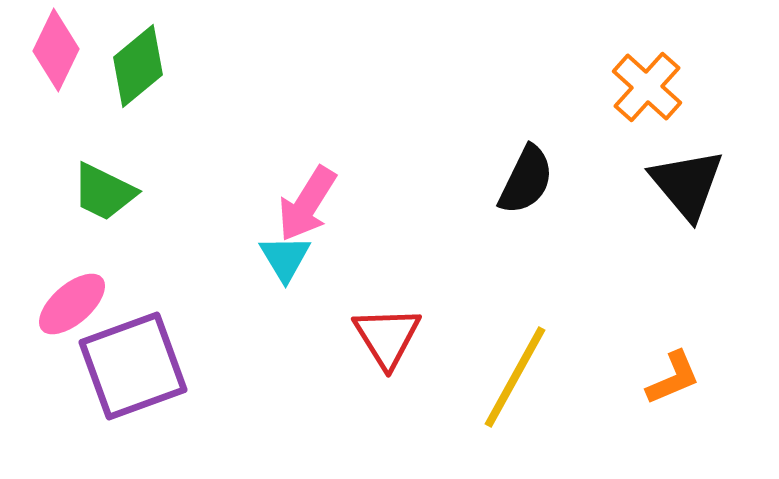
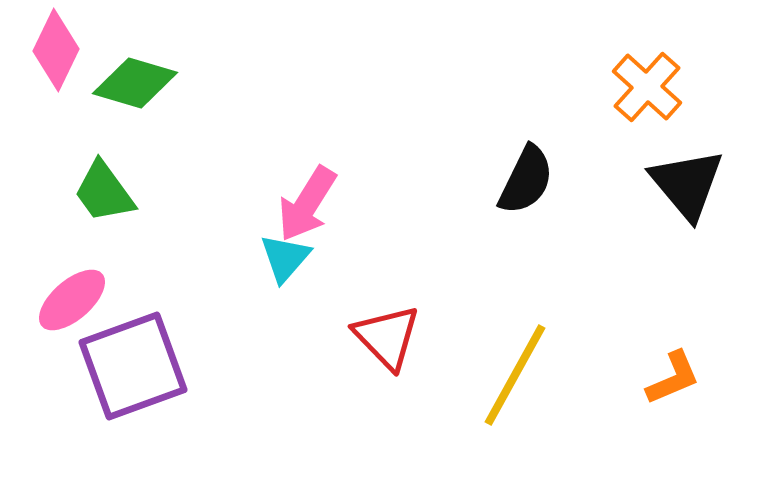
green diamond: moved 3 px left, 17 px down; rotated 56 degrees clockwise
green trapezoid: rotated 28 degrees clockwise
cyan triangle: rotated 12 degrees clockwise
pink ellipse: moved 4 px up
red triangle: rotated 12 degrees counterclockwise
yellow line: moved 2 px up
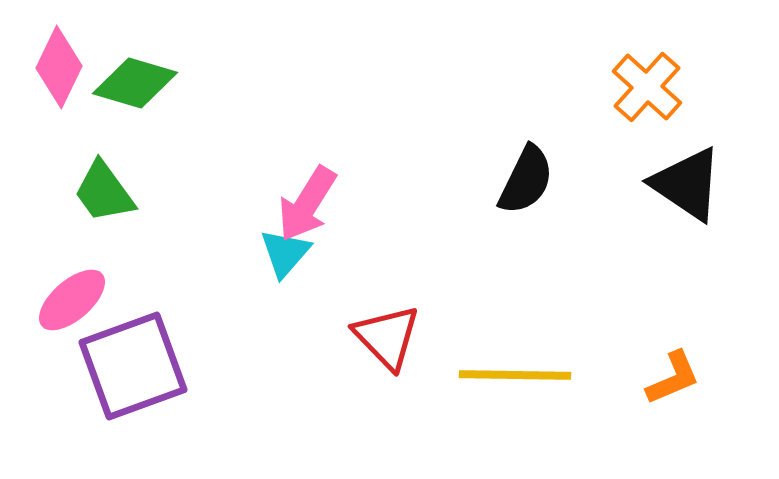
pink diamond: moved 3 px right, 17 px down
black triangle: rotated 16 degrees counterclockwise
cyan triangle: moved 5 px up
yellow line: rotated 62 degrees clockwise
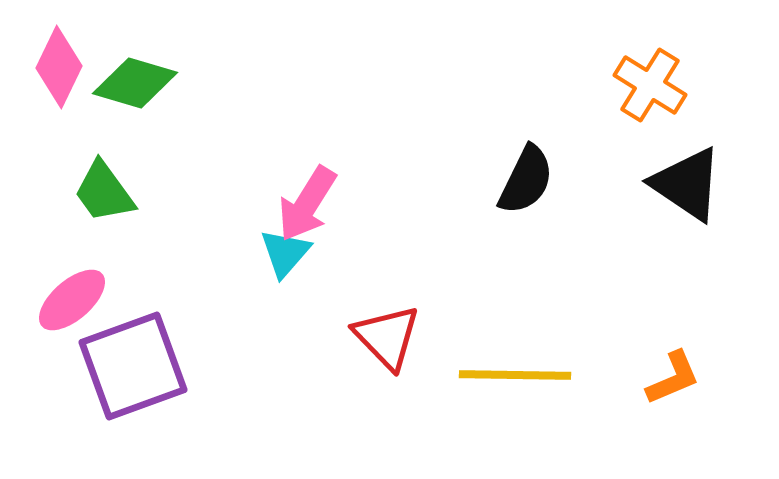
orange cross: moved 3 px right, 2 px up; rotated 10 degrees counterclockwise
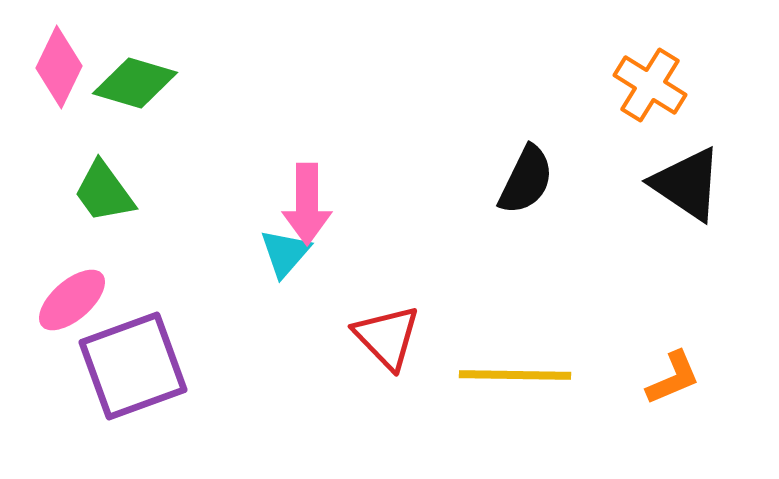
pink arrow: rotated 32 degrees counterclockwise
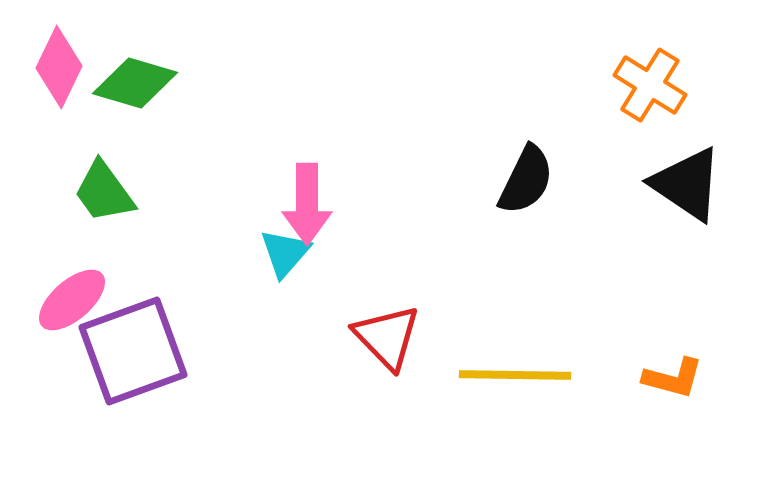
purple square: moved 15 px up
orange L-shape: rotated 38 degrees clockwise
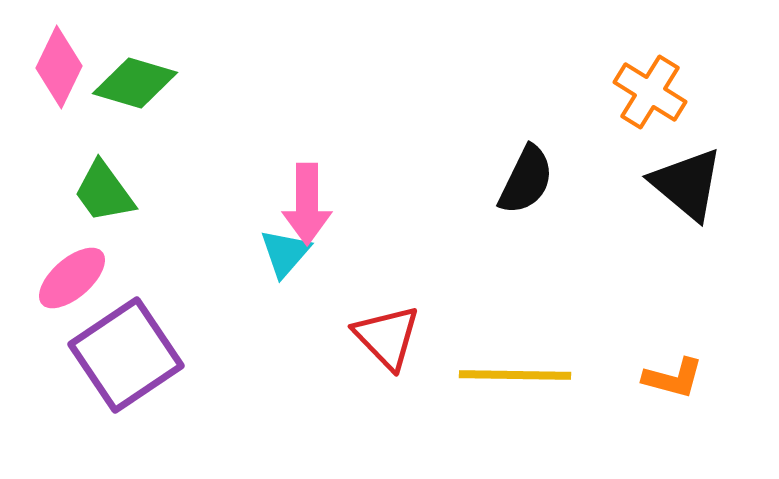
orange cross: moved 7 px down
black triangle: rotated 6 degrees clockwise
pink ellipse: moved 22 px up
purple square: moved 7 px left, 4 px down; rotated 14 degrees counterclockwise
